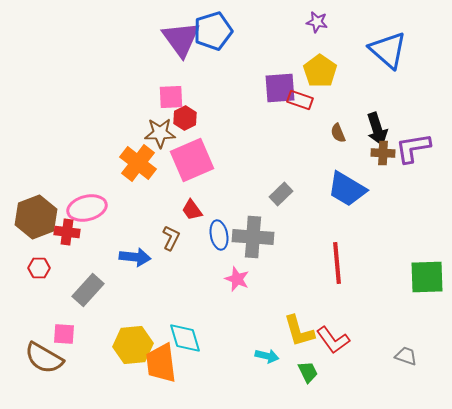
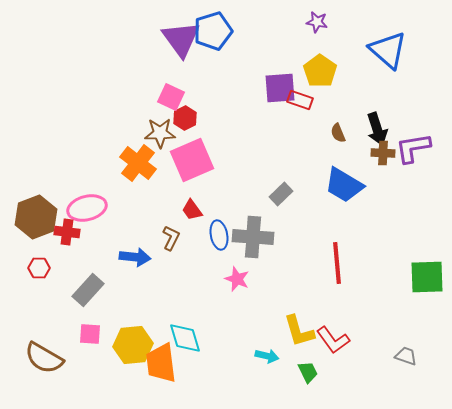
pink square at (171, 97): rotated 28 degrees clockwise
blue trapezoid at (347, 189): moved 3 px left, 4 px up
pink square at (64, 334): moved 26 px right
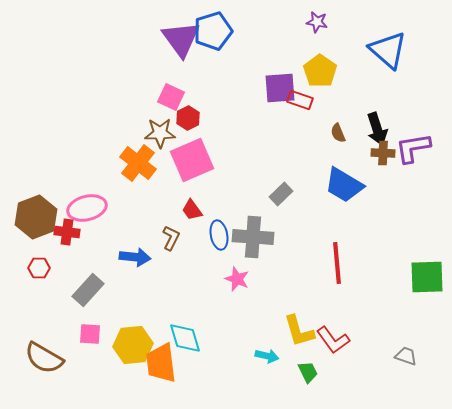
red hexagon at (185, 118): moved 3 px right
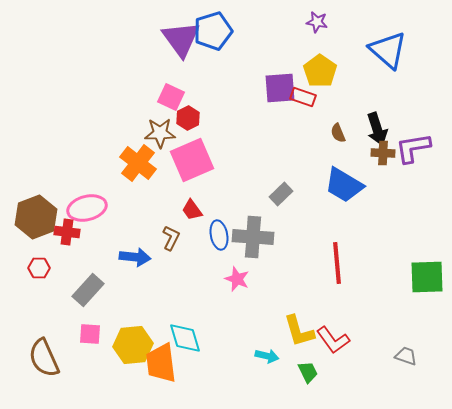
red rectangle at (300, 100): moved 3 px right, 3 px up
brown semicircle at (44, 358): rotated 36 degrees clockwise
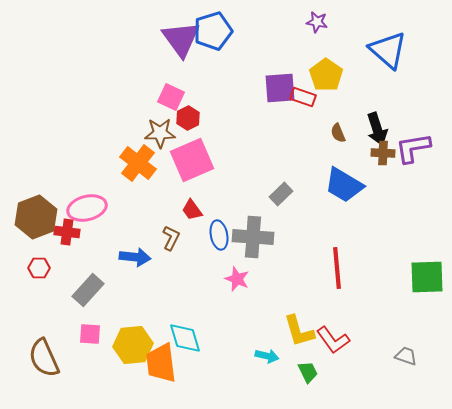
yellow pentagon at (320, 71): moved 6 px right, 4 px down
red line at (337, 263): moved 5 px down
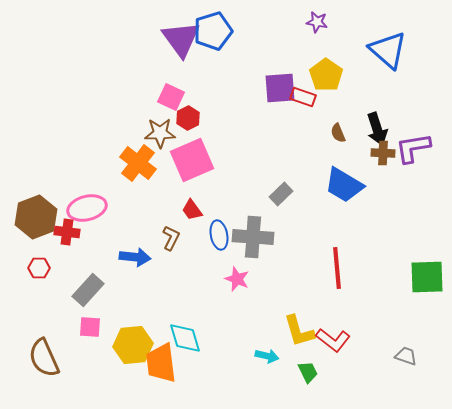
pink square at (90, 334): moved 7 px up
red L-shape at (333, 340): rotated 16 degrees counterclockwise
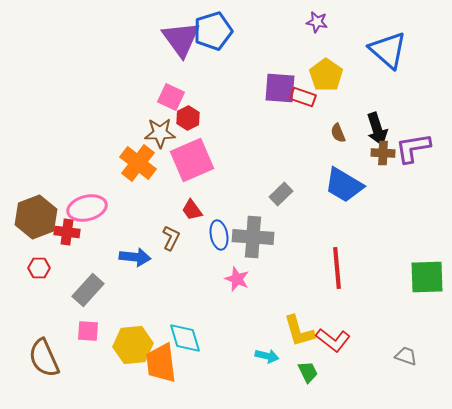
purple square at (280, 88): rotated 8 degrees clockwise
pink square at (90, 327): moved 2 px left, 4 px down
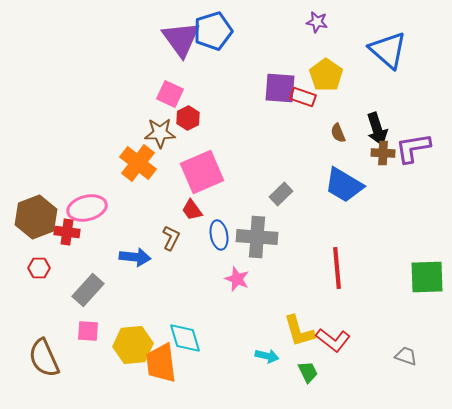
pink square at (171, 97): moved 1 px left, 3 px up
pink square at (192, 160): moved 10 px right, 12 px down
gray cross at (253, 237): moved 4 px right
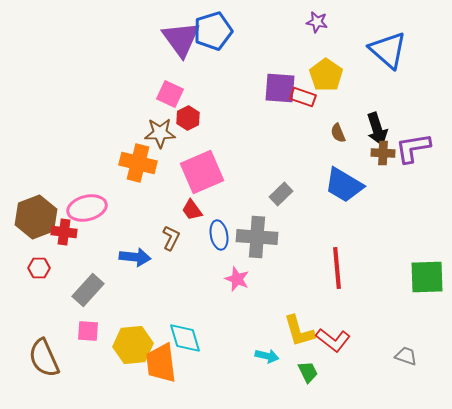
orange cross at (138, 163): rotated 24 degrees counterclockwise
red cross at (67, 232): moved 3 px left
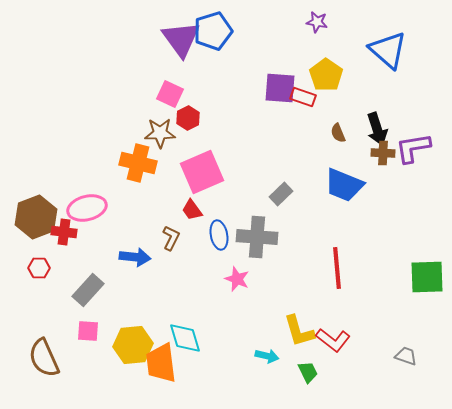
blue trapezoid at (344, 185): rotated 9 degrees counterclockwise
